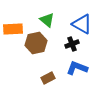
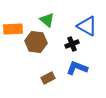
blue triangle: moved 5 px right, 2 px down
brown hexagon: moved 1 px up; rotated 20 degrees clockwise
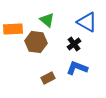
blue triangle: moved 4 px up
black cross: moved 2 px right; rotated 16 degrees counterclockwise
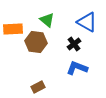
brown rectangle: moved 10 px left, 9 px down
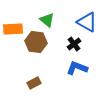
brown rectangle: moved 4 px left, 4 px up
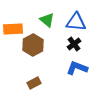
blue triangle: moved 11 px left; rotated 25 degrees counterclockwise
brown hexagon: moved 3 px left, 3 px down; rotated 25 degrees clockwise
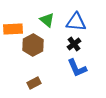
blue L-shape: rotated 135 degrees counterclockwise
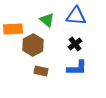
blue triangle: moved 6 px up
black cross: moved 1 px right
blue L-shape: rotated 65 degrees counterclockwise
brown rectangle: moved 7 px right, 12 px up; rotated 40 degrees clockwise
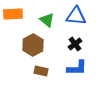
orange rectangle: moved 15 px up
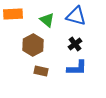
blue triangle: rotated 10 degrees clockwise
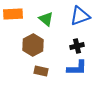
blue triangle: moved 4 px right; rotated 35 degrees counterclockwise
green triangle: moved 1 px left, 1 px up
black cross: moved 2 px right, 2 px down; rotated 24 degrees clockwise
